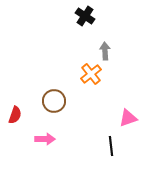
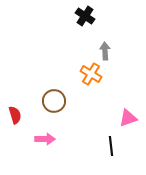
orange cross: rotated 20 degrees counterclockwise
red semicircle: rotated 36 degrees counterclockwise
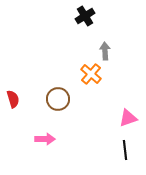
black cross: rotated 24 degrees clockwise
orange cross: rotated 10 degrees clockwise
brown circle: moved 4 px right, 2 px up
red semicircle: moved 2 px left, 16 px up
black line: moved 14 px right, 4 px down
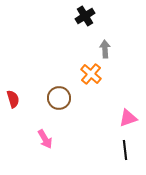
gray arrow: moved 2 px up
brown circle: moved 1 px right, 1 px up
pink arrow: rotated 60 degrees clockwise
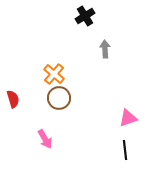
orange cross: moved 37 px left
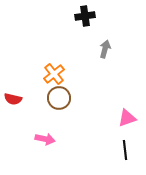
black cross: rotated 24 degrees clockwise
gray arrow: rotated 18 degrees clockwise
orange cross: rotated 10 degrees clockwise
red semicircle: rotated 120 degrees clockwise
pink triangle: moved 1 px left
pink arrow: rotated 48 degrees counterclockwise
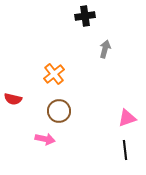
brown circle: moved 13 px down
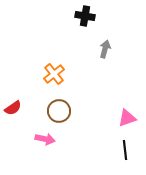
black cross: rotated 18 degrees clockwise
red semicircle: moved 9 px down; rotated 48 degrees counterclockwise
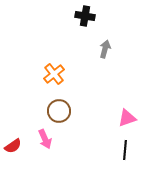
red semicircle: moved 38 px down
pink arrow: rotated 54 degrees clockwise
black line: rotated 12 degrees clockwise
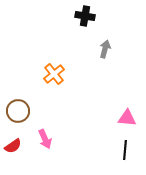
brown circle: moved 41 px left
pink triangle: rotated 24 degrees clockwise
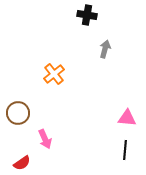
black cross: moved 2 px right, 1 px up
brown circle: moved 2 px down
red semicircle: moved 9 px right, 17 px down
